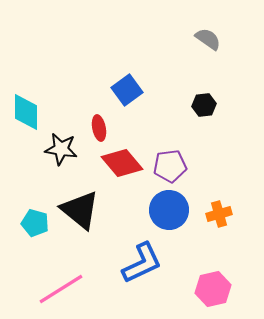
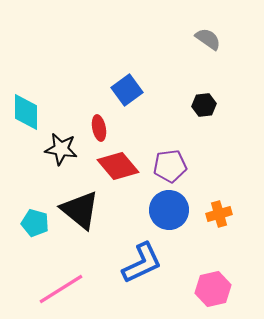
red diamond: moved 4 px left, 3 px down
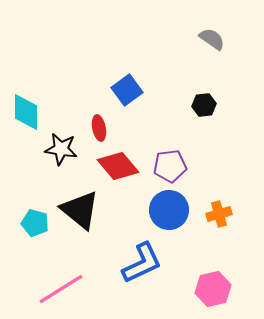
gray semicircle: moved 4 px right
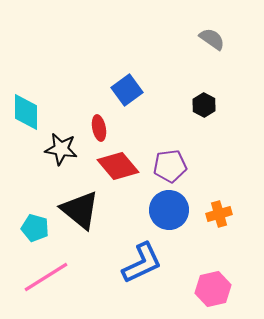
black hexagon: rotated 25 degrees counterclockwise
cyan pentagon: moved 5 px down
pink line: moved 15 px left, 12 px up
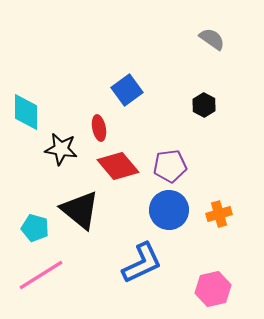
pink line: moved 5 px left, 2 px up
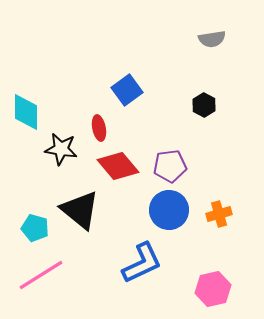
gray semicircle: rotated 136 degrees clockwise
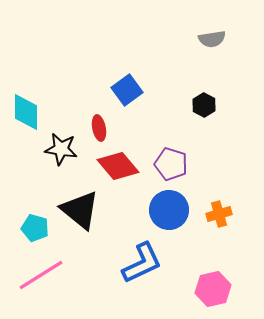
purple pentagon: moved 1 px right, 2 px up; rotated 24 degrees clockwise
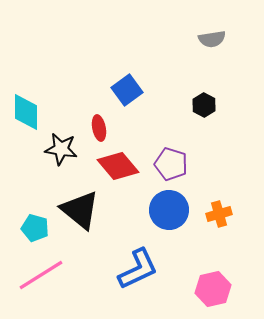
blue L-shape: moved 4 px left, 6 px down
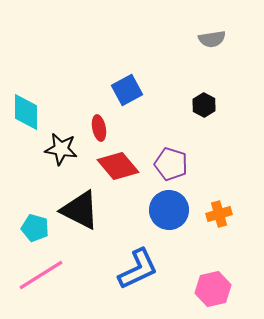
blue square: rotated 8 degrees clockwise
black triangle: rotated 12 degrees counterclockwise
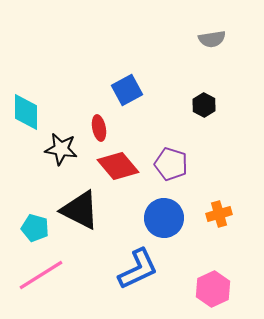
blue circle: moved 5 px left, 8 px down
pink hexagon: rotated 12 degrees counterclockwise
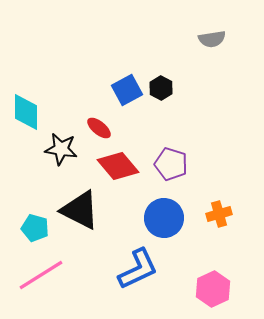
black hexagon: moved 43 px left, 17 px up
red ellipse: rotated 40 degrees counterclockwise
